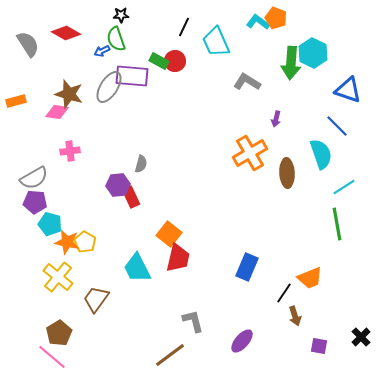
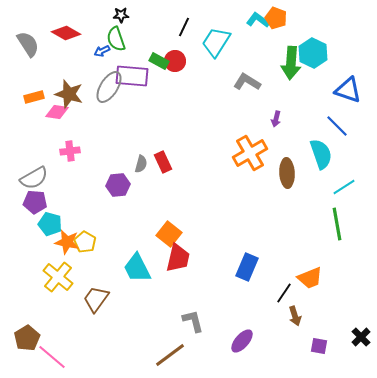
cyan L-shape at (258, 22): moved 2 px up
cyan trapezoid at (216, 42): rotated 56 degrees clockwise
orange rectangle at (16, 101): moved 18 px right, 4 px up
red rectangle at (131, 197): moved 32 px right, 35 px up
brown pentagon at (59, 333): moved 32 px left, 5 px down
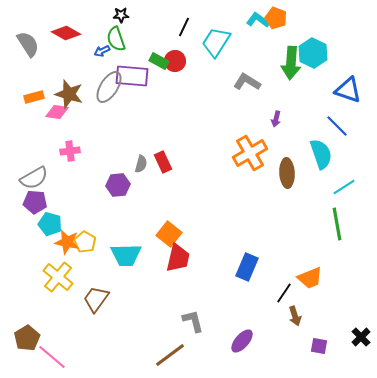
cyan trapezoid at (137, 268): moved 11 px left, 13 px up; rotated 64 degrees counterclockwise
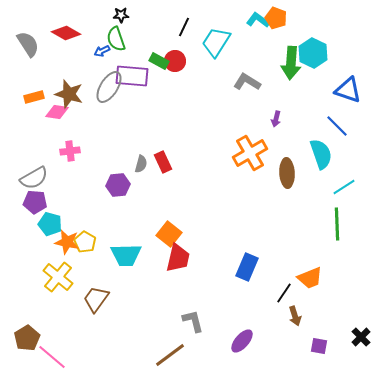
green line at (337, 224): rotated 8 degrees clockwise
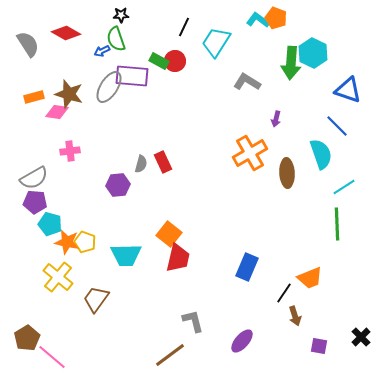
yellow pentagon at (85, 242): rotated 10 degrees counterclockwise
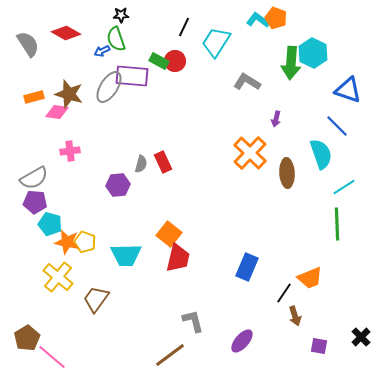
orange cross at (250, 153): rotated 16 degrees counterclockwise
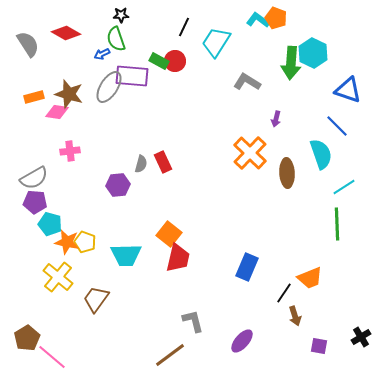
blue arrow at (102, 51): moved 3 px down
black cross at (361, 337): rotated 12 degrees clockwise
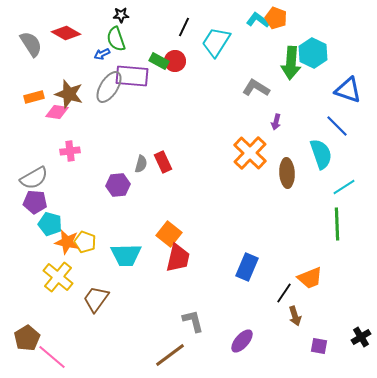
gray semicircle at (28, 44): moved 3 px right
gray L-shape at (247, 82): moved 9 px right, 6 px down
purple arrow at (276, 119): moved 3 px down
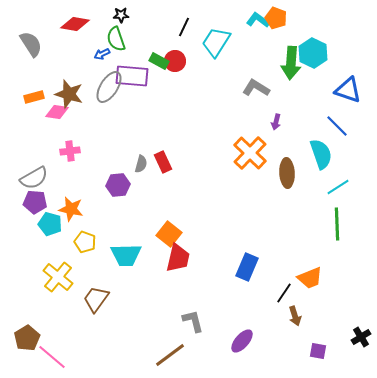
red diamond at (66, 33): moved 9 px right, 9 px up; rotated 20 degrees counterclockwise
cyan line at (344, 187): moved 6 px left
orange star at (67, 242): moved 4 px right, 33 px up
purple square at (319, 346): moved 1 px left, 5 px down
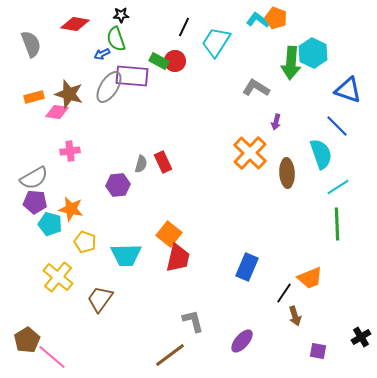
gray semicircle at (31, 44): rotated 12 degrees clockwise
brown trapezoid at (96, 299): moved 4 px right
brown pentagon at (27, 338): moved 2 px down
